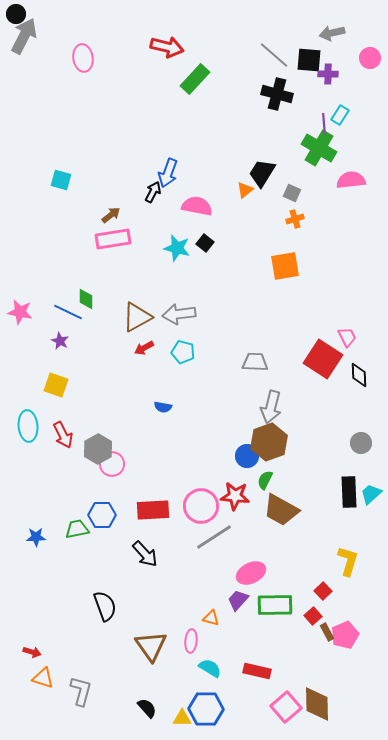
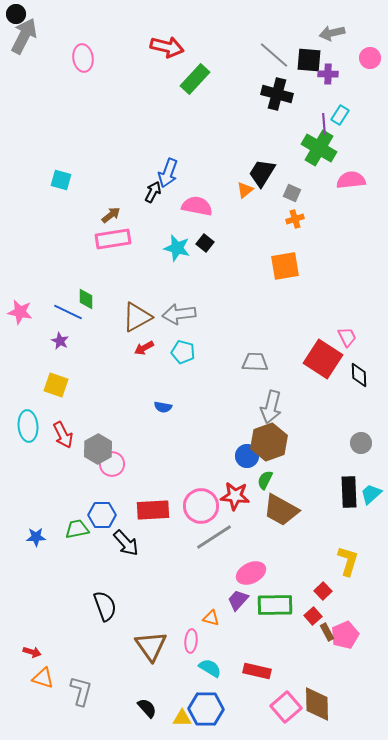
black arrow at (145, 554): moved 19 px left, 11 px up
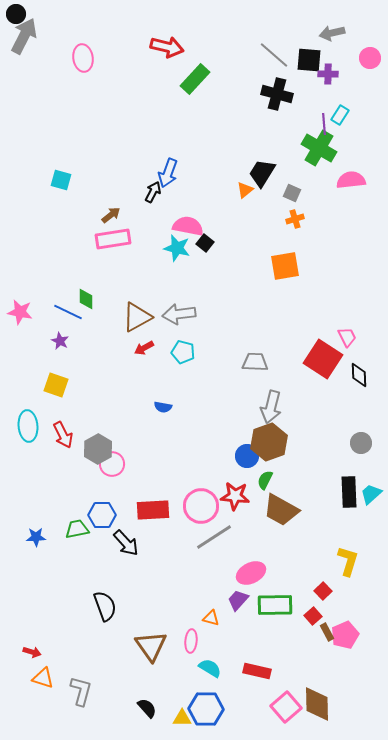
pink semicircle at (197, 206): moved 9 px left, 20 px down
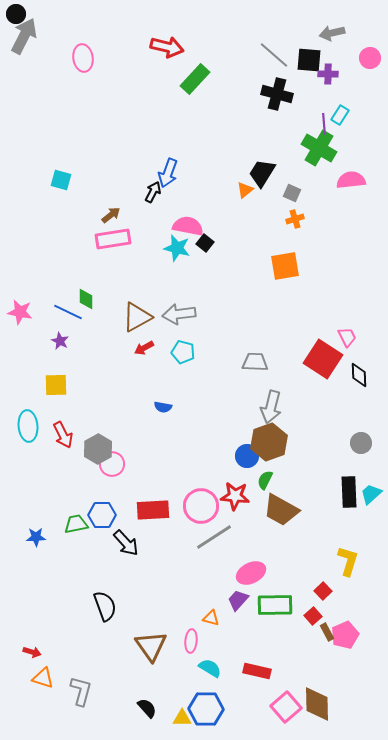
yellow square at (56, 385): rotated 20 degrees counterclockwise
green trapezoid at (77, 529): moved 1 px left, 5 px up
